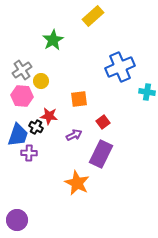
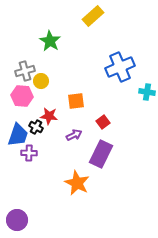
green star: moved 3 px left, 1 px down; rotated 10 degrees counterclockwise
gray cross: moved 3 px right, 1 px down; rotated 18 degrees clockwise
orange square: moved 3 px left, 2 px down
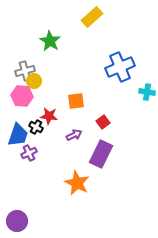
yellow rectangle: moved 1 px left, 1 px down
yellow circle: moved 7 px left
purple cross: rotated 28 degrees counterclockwise
purple circle: moved 1 px down
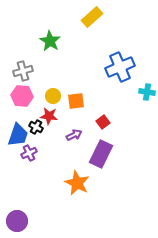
gray cross: moved 2 px left
yellow circle: moved 19 px right, 15 px down
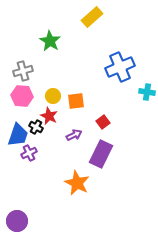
red star: rotated 18 degrees clockwise
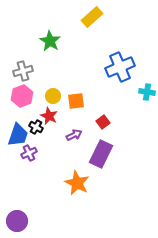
pink hexagon: rotated 25 degrees counterclockwise
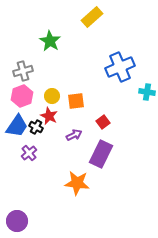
yellow circle: moved 1 px left
blue trapezoid: moved 1 px left, 9 px up; rotated 15 degrees clockwise
purple cross: rotated 14 degrees counterclockwise
orange star: rotated 20 degrees counterclockwise
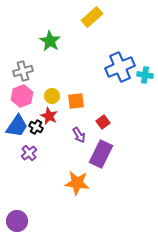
cyan cross: moved 2 px left, 17 px up
purple arrow: moved 5 px right; rotated 84 degrees clockwise
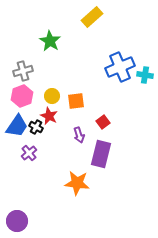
purple arrow: rotated 14 degrees clockwise
purple rectangle: rotated 12 degrees counterclockwise
